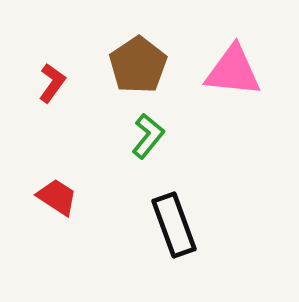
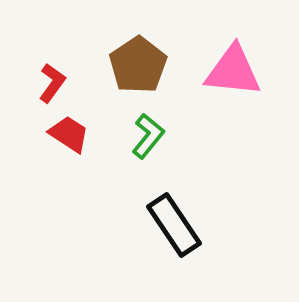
red trapezoid: moved 12 px right, 63 px up
black rectangle: rotated 14 degrees counterclockwise
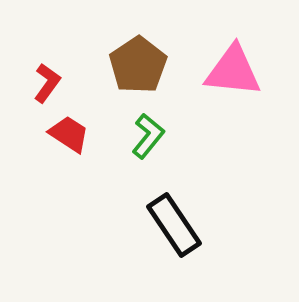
red L-shape: moved 5 px left
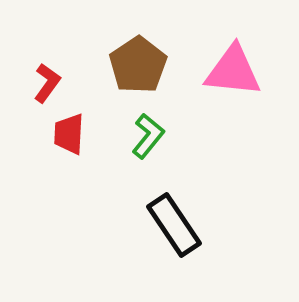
red trapezoid: rotated 120 degrees counterclockwise
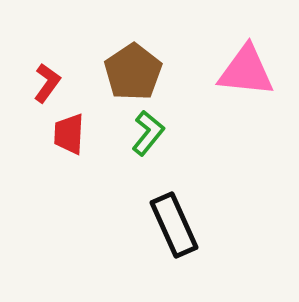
brown pentagon: moved 5 px left, 7 px down
pink triangle: moved 13 px right
green L-shape: moved 3 px up
black rectangle: rotated 10 degrees clockwise
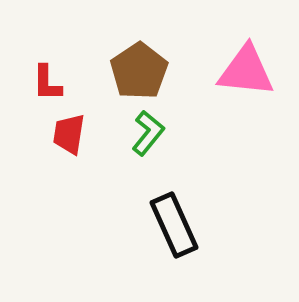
brown pentagon: moved 6 px right, 1 px up
red L-shape: rotated 144 degrees clockwise
red trapezoid: rotated 6 degrees clockwise
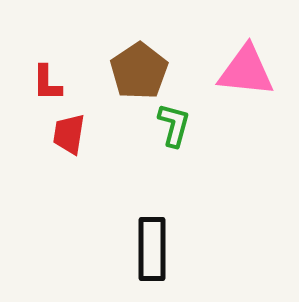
green L-shape: moved 26 px right, 8 px up; rotated 24 degrees counterclockwise
black rectangle: moved 22 px left, 24 px down; rotated 24 degrees clockwise
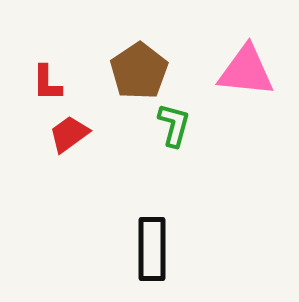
red trapezoid: rotated 45 degrees clockwise
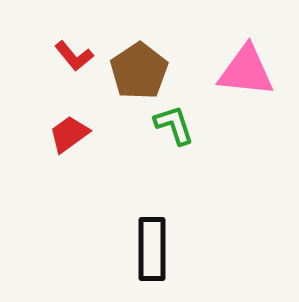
red L-shape: moved 27 px right, 27 px up; rotated 39 degrees counterclockwise
green L-shape: rotated 33 degrees counterclockwise
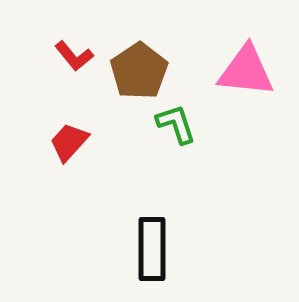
green L-shape: moved 2 px right, 1 px up
red trapezoid: moved 8 px down; rotated 12 degrees counterclockwise
